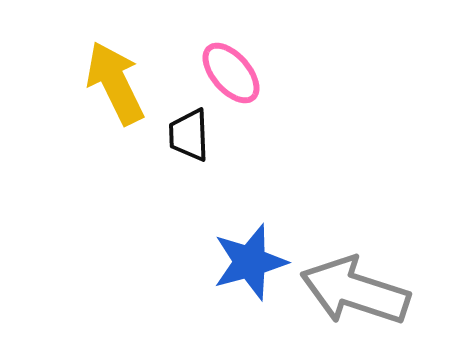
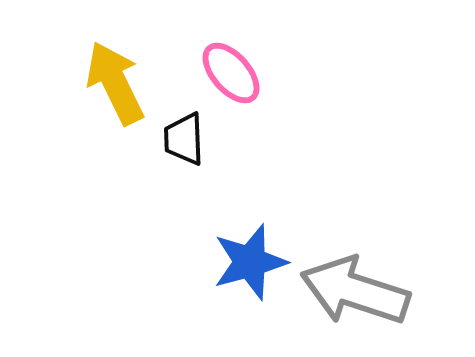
black trapezoid: moved 5 px left, 4 px down
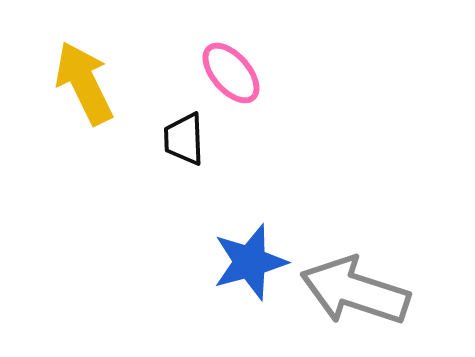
yellow arrow: moved 31 px left
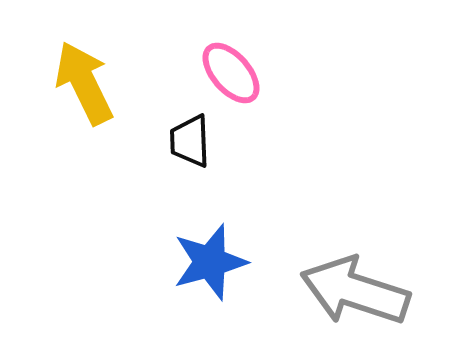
black trapezoid: moved 6 px right, 2 px down
blue star: moved 40 px left
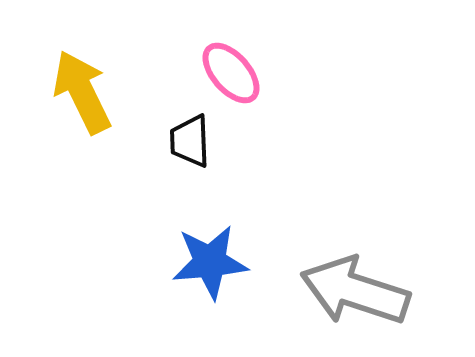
yellow arrow: moved 2 px left, 9 px down
blue star: rotated 10 degrees clockwise
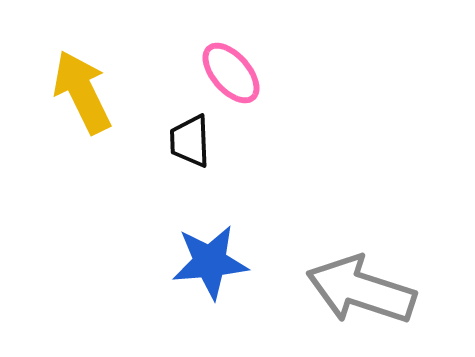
gray arrow: moved 6 px right, 1 px up
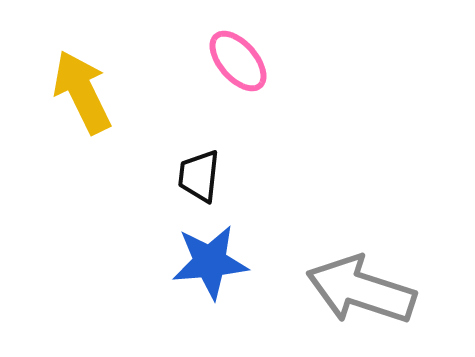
pink ellipse: moved 7 px right, 12 px up
black trapezoid: moved 9 px right, 35 px down; rotated 8 degrees clockwise
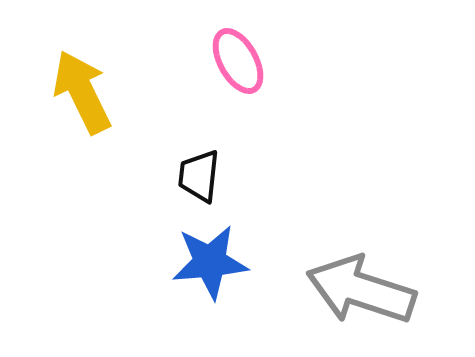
pink ellipse: rotated 12 degrees clockwise
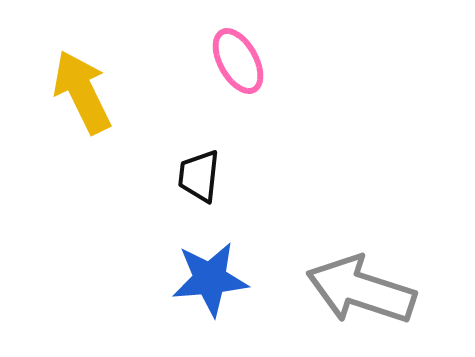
blue star: moved 17 px down
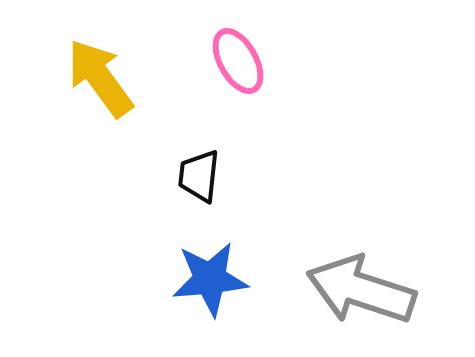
yellow arrow: moved 18 px right, 14 px up; rotated 10 degrees counterclockwise
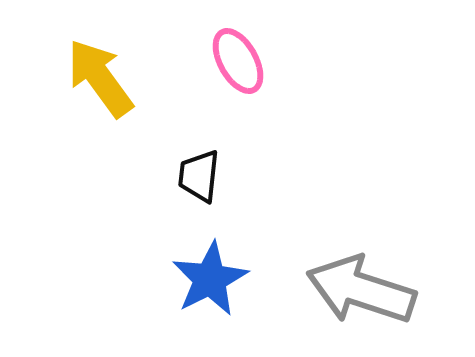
blue star: rotated 22 degrees counterclockwise
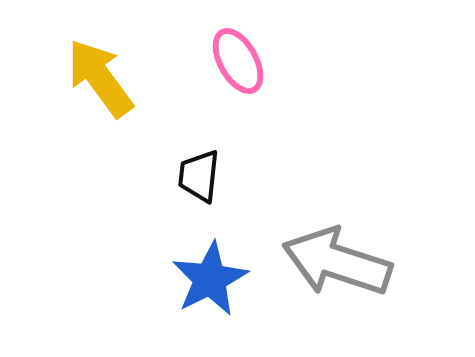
gray arrow: moved 24 px left, 28 px up
